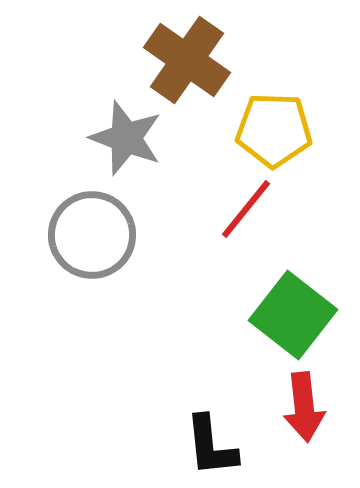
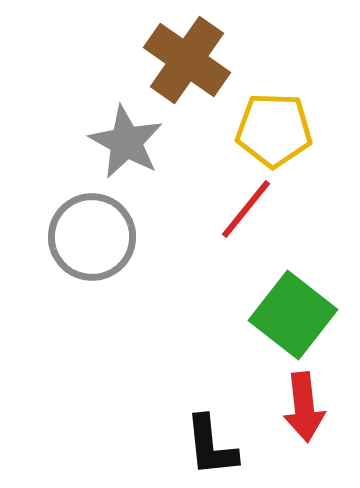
gray star: moved 4 px down; rotated 8 degrees clockwise
gray circle: moved 2 px down
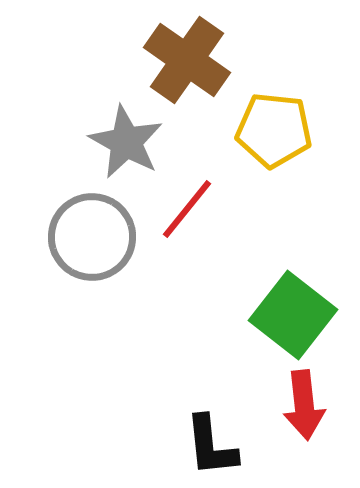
yellow pentagon: rotated 4 degrees clockwise
red line: moved 59 px left
red arrow: moved 2 px up
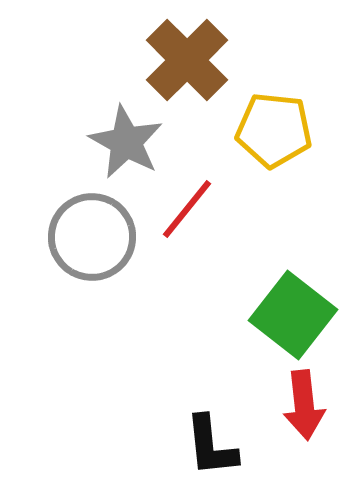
brown cross: rotated 10 degrees clockwise
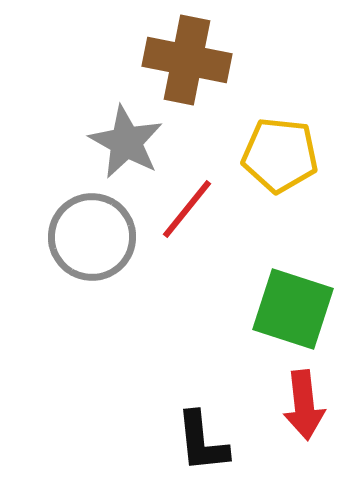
brown cross: rotated 34 degrees counterclockwise
yellow pentagon: moved 6 px right, 25 px down
green square: moved 6 px up; rotated 20 degrees counterclockwise
black L-shape: moved 9 px left, 4 px up
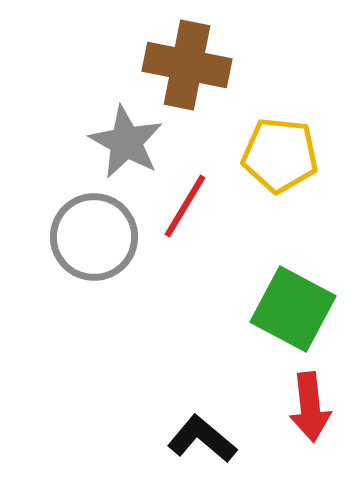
brown cross: moved 5 px down
red line: moved 2 px left, 3 px up; rotated 8 degrees counterclockwise
gray circle: moved 2 px right
green square: rotated 10 degrees clockwise
red arrow: moved 6 px right, 2 px down
black L-shape: moved 3 px up; rotated 136 degrees clockwise
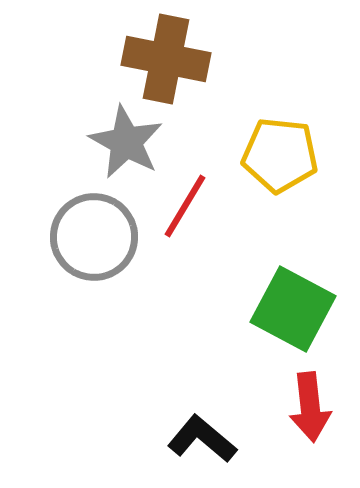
brown cross: moved 21 px left, 6 px up
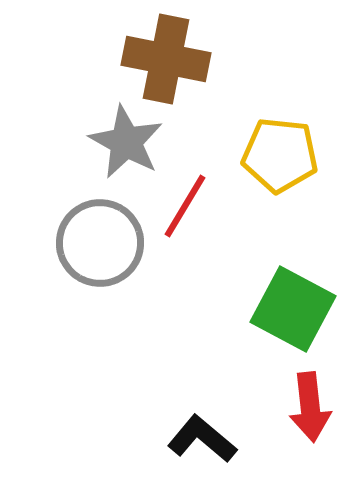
gray circle: moved 6 px right, 6 px down
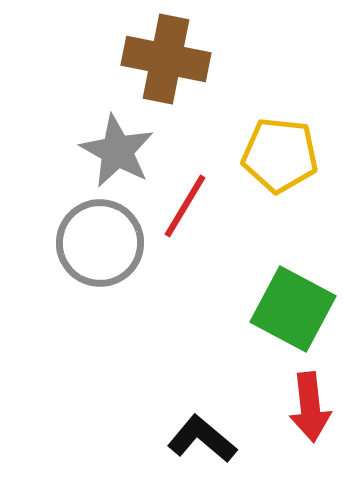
gray star: moved 9 px left, 9 px down
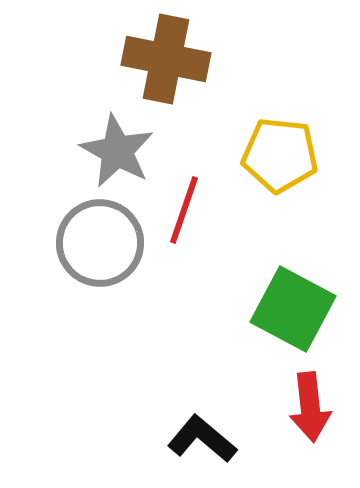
red line: moved 1 px left, 4 px down; rotated 12 degrees counterclockwise
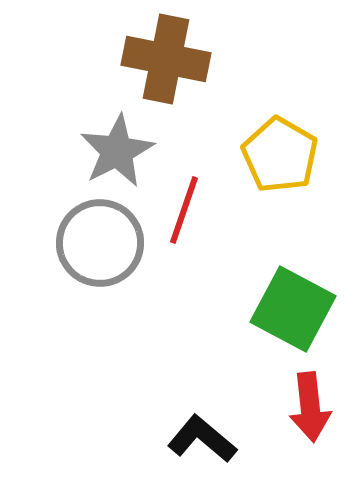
gray star: rotated 16 degrees clockwise
yellow pentagon: rotated 24 degrees clockwise
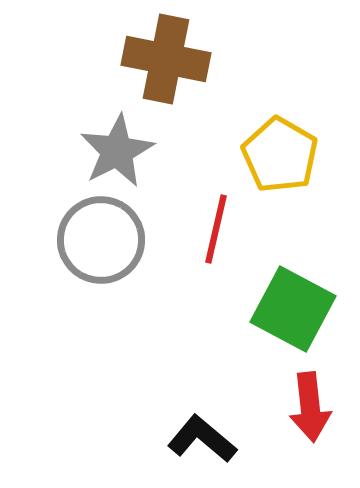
red line: moved 32 px right, 19 px down; rotated 6 degrees counterclockwise
gray circle: moved 1 px right, 3 px up
